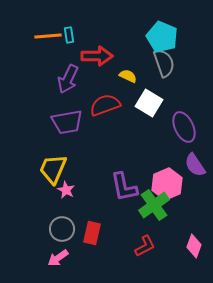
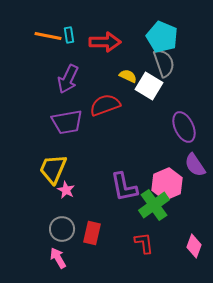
orange line: rotated 16 degrees clockwise
red arrow: moved 8 px right, 14 px up
white square: moved 17 px up
red L-shape: moved 1 px left, 3 px up; rotated 70 degrees counterclockwise
pink arrow: rotated 95 degrees clockwise
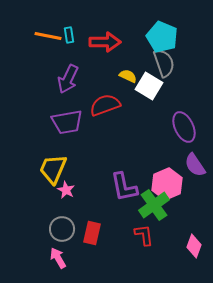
red L-shape: moved 8 px up
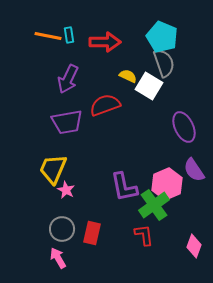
purple semicircle: moved 1 px left, 5 px down
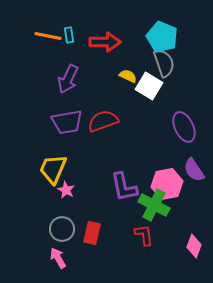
red semicircle: moved 2 px left, 16 px down
pink hexagon: rotated 12 degrees clockwise
green cross: rotated 28 degrees counterclockwise
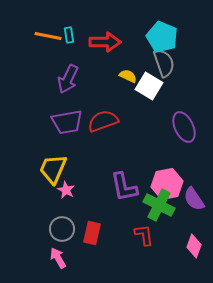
purple semicircle: moved 29 px down
green cross: moved 5 px right
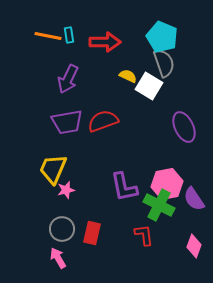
pink star: rotated 30 degrees clockwise
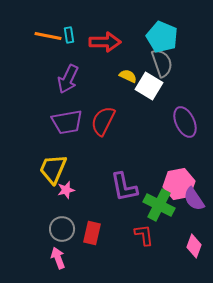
gray semicircle: moved 2 px left
red semicircle: rotated 44 degrees counterclockwise
purple ellipse: moved 1 px right, 5 px up
pink hexagon: moved 12 px right
pink arrow: rotated 10 degrees clockwise
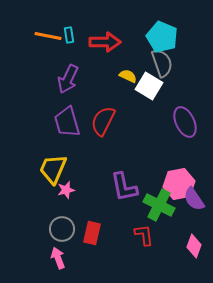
purple trapezoid: rotated 84 degrees clockwise
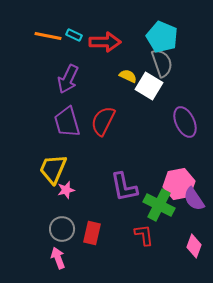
cyan rectangle: moved 5 px right; rotated 56 degrees counterclockwise
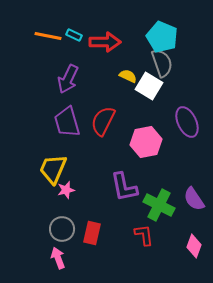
purple ellipse: moved 2 px right
pink hexagon: moved 33 px left, 42 px up
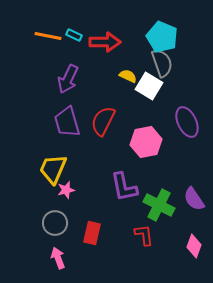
gray circle: moved 7 px left, 6 px up
